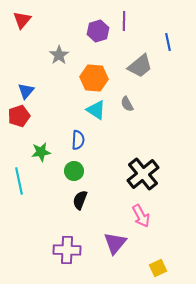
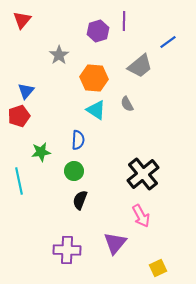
blue line: rotated 66 degrees clockwise
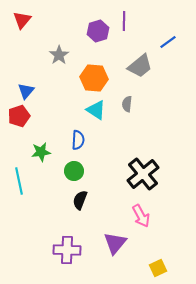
gray semicircle: rotated 35 degrees clockwise
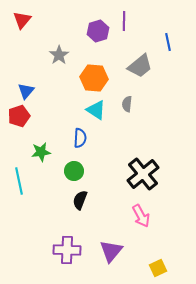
blue line: rotated 66 degrees counterclockwise
blue semicircle: moved 2 px right, 2 px up
purple triangle: moved 4 px left, 8 px down
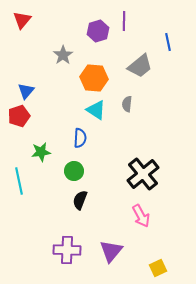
gray star: moved 4 px right
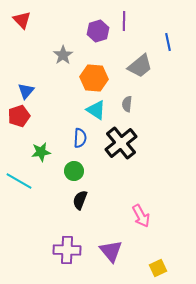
red triangle: rotated 24 degrees counterclockwise
black cross: moved 22 px left, 31 px up
cyan line: rotated 48 degrees counterclockwise
purple triangle: rotated 20 degrees counterclockwise
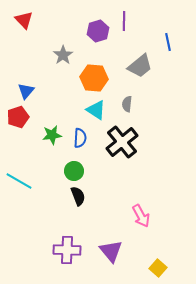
red triangle: moved 2 px right
red pentagon: moved 1 px left, 1 px down
black cross: moved 1 px right, 1 px up
green star: moved 11 px right, 17 px up
black semicircle: moved 2 px left, 4 px up; rotated 138 degrees clockwise
yellow square: rotated 24 degrees counterclockwise
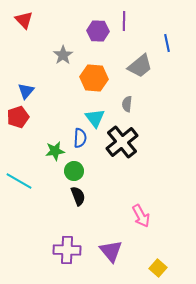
purple hexagon: rotated 20 degrees clockwise
blue line: moved 1 px left, 1 px down
cyan triangle: moved 1 px left, 8 px down; rotated 20 degrees clockwise
green star: moved 3 px right, 16 px down
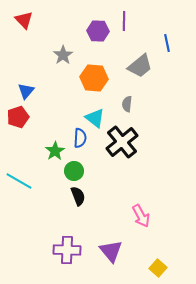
cyan triangle: rotated 15 degrees counterclockwise
green star: rotated 24 degrees counterclockwise
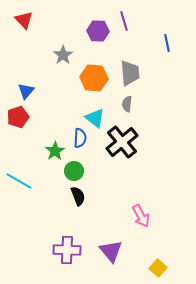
purple line: rotated 18 degrees counterclockwise
gray trapezoid: moved 10 px left, 7 px down; rotated 56 degrees counterclockwise
